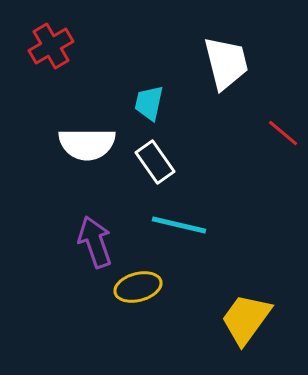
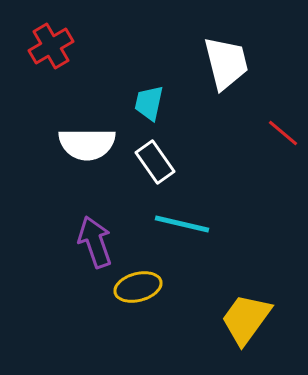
cyan line: moved 3 px right, 1 px up
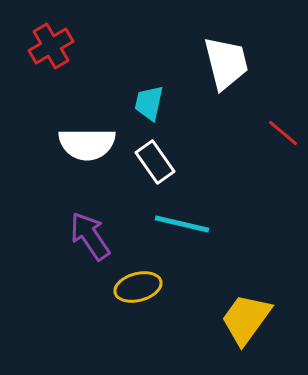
purple arrow: moved 5 px left, 6 px up; rotated 15 degrees counterclockwise
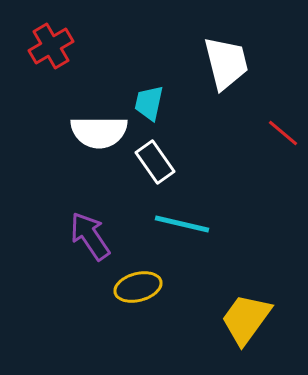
white semicircle: moved 12 px right, 12 px up
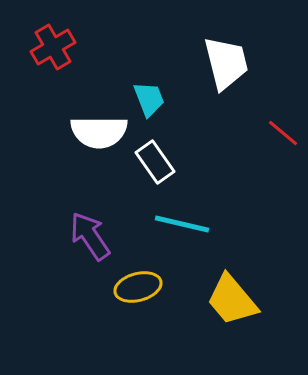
red cross: moved 2 px right, 1 px down
cyan trapezoid: moved 4 px up; rotated 147 degrees clockwise
yellow trapezoid: moved 14 px left, 19 px up; rotated 76 degrees counterclockwise
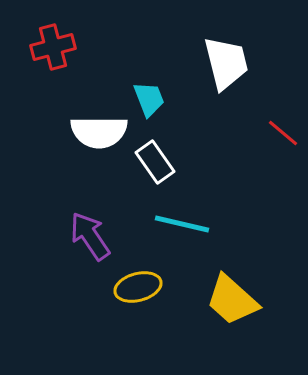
red cross: rotated 15 degrees clockwise
yellow trapezoid: rotated 8 degrees counterclockwise
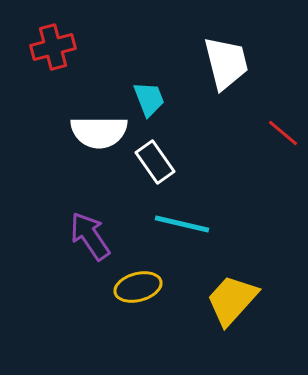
yellow trapezoid: rotated 90 degrees clockwise
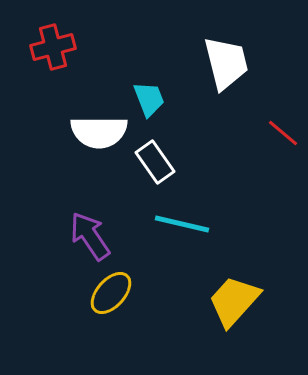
yellow ellipse: moved 27 px left, 6 px down; rotated 33 degrees counterclockwise
yellow trapezoid: moved 2 px right, 1 px down
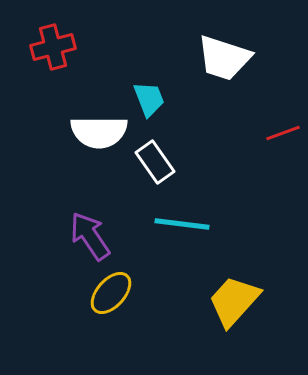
white trapezoid: moved 2 px left, 5 px up; rotated 122 degrees clockwise
red line: rotated 60 degrees counterclockwise
cyan line: rotated 6 degrees counterclockwise
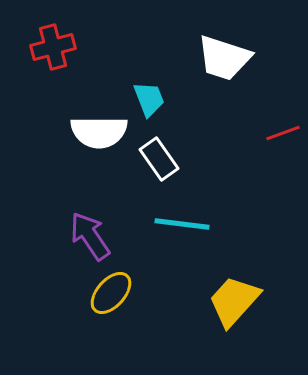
white rectangle: moved 4 px right, 3 px up
